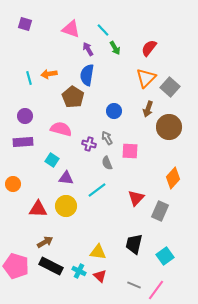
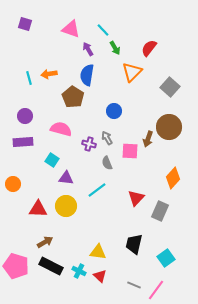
orange triangle at (146, 78): moved 14 px left, 6 px up
brown arrow at (148, 109): moved 30 px down
cyan square at (165, 256): moved 1 px right, 2 px down
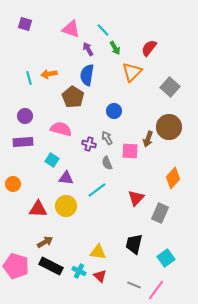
gray rectangle at (160, 211): moved 2 px down
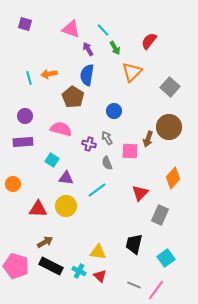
red semicircle at (149, 48): moved 7 px up
red triangle at (136, 198): moved 4 px right, 5 px up
gray rectangle at (160, 213): moved 2 px down
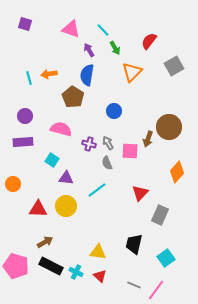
purple arrow at (88, 49): moved 1 px right, 1 px down
gray square at (170, 87): moved 4 px right, 21 px up; rotated 18 degrees clockwise
gray arrow at (107, 138): moved 1 px right, 5 px down
orange diamond at (173, 178): moved 4 px right, 6 px up
cyan cross at (79, 271): moved 3 px left, 1 px down
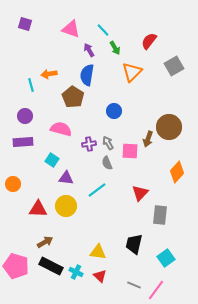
cyan line at (29, 78): moved 2 px right, 7 px down
purple cross at (89, 144): rotated 24 degrees counterclockwise
gray rectangle at (160, 215): rotated 18 degrees counterclockwise
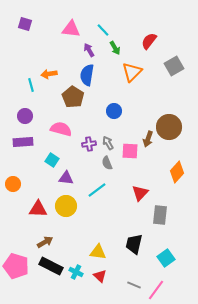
pink triangle at (71, 29): rotated 12 degrees counterclockwise
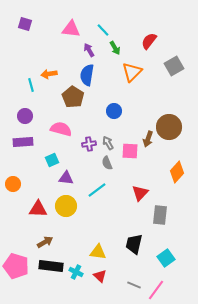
cyan square at (52, 160): rotated 32 degrees clockwise
black rectangle at (51, 266): rotated 20 degrees counterclockwise
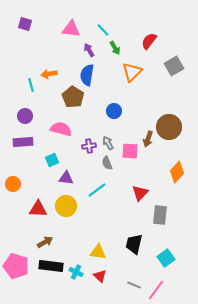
purple cross at (89, 144): moved 2 px down
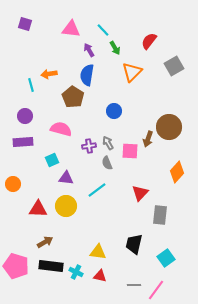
red triangle at (100, 276): rotated 32 degrees counterclockwise
gray line at (134, 285): rotated 24 degrees counterclockwise
